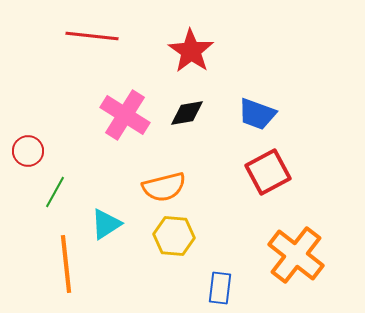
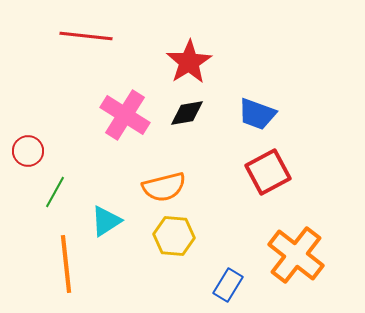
red line: moved 6 px left
red star: moved 2 px left, 11 px down; rotated 6 degrees clockwise
cyan triangle: moved 3 px up
blue rectangle: moved 8 px right, 3 px up; rotated 24 degrees clockwise
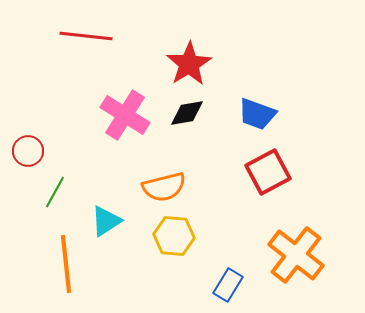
red star: moved 2 px down
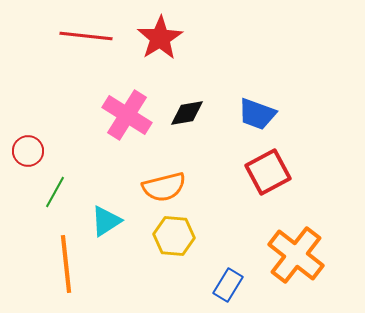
red star: moved 29 px left, 26 px up
pink cross: moved 2 px right
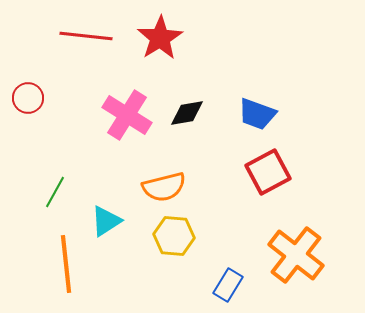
red circle: moved 53 px up
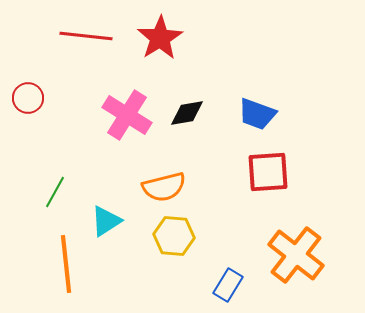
red square: rotated 24 degrees clockwise
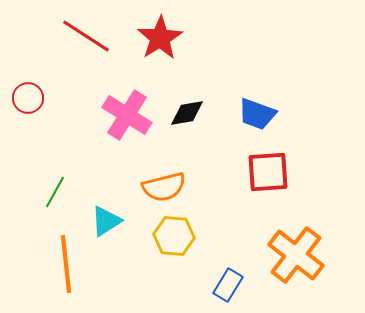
red line: rotated 27 degrees clockwise
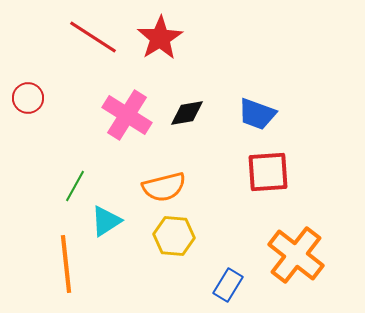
red line: moved 7 px right, 1 px down
green line: moved 20 px right, 6 px up
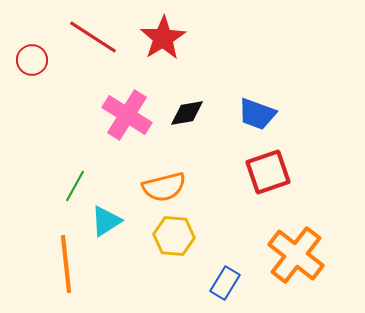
red star: moved 3 px right
red circle: moved 4 px right, 38 px up
red square: rotated 15 degrees counterclockwise
blue rectangle: moved 3 px left, 2 px up
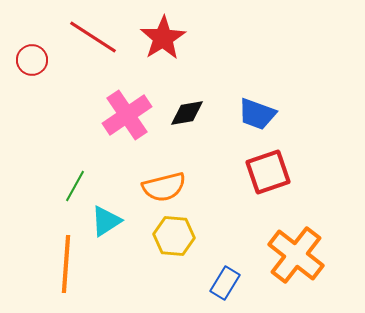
pink cross: rotated 24 degrees clockwise
orange line: rotated 10 degrees clockwise
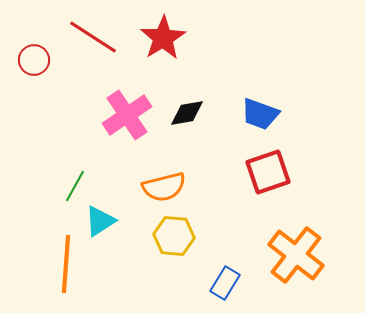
red circle: moved 2 px right
blue trapezoid: moved 3 px right
cyan triangle: moved 6 px left
